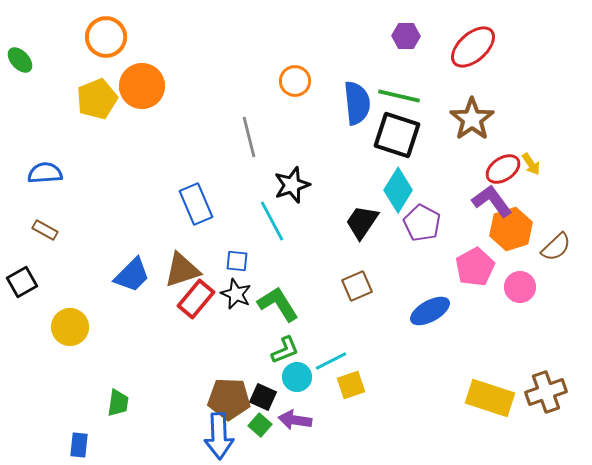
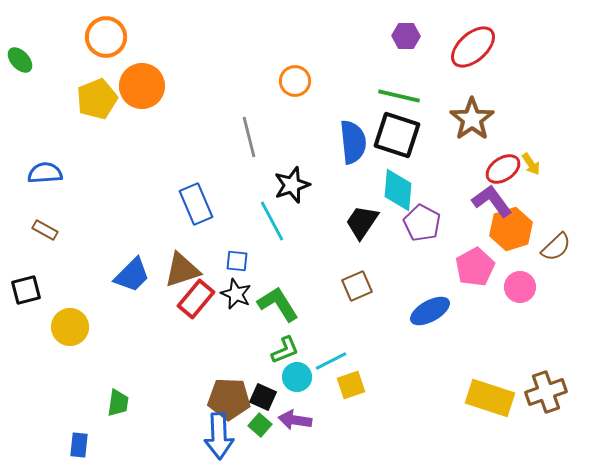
blue semicircle at (357, 103): moved 4 px left, 39 px down
cyan diamond at (398, 190): rotated 27 degrees counterclockwise
black square at (22, 282): moved 4 px right, 8 px down; rotated 16 degrees clockwise
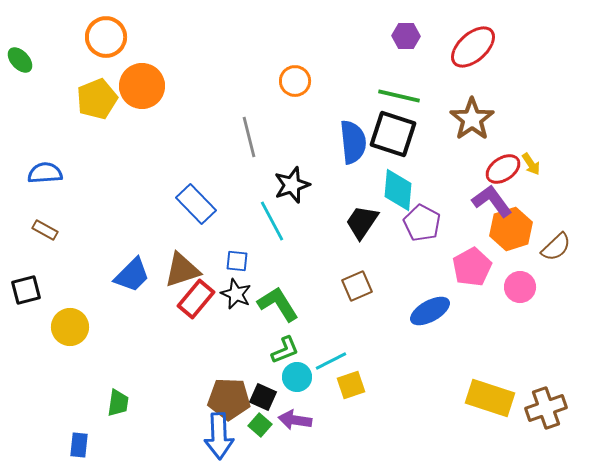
black square at (397, 135): moved 4 px left, 1 px up
blue rectangle at (196, 204): rotated 21 degrees counterclockwise
pink pentagon at (475, 267): moved 3 px left
brown cross at (546, 392): moved 16 px down
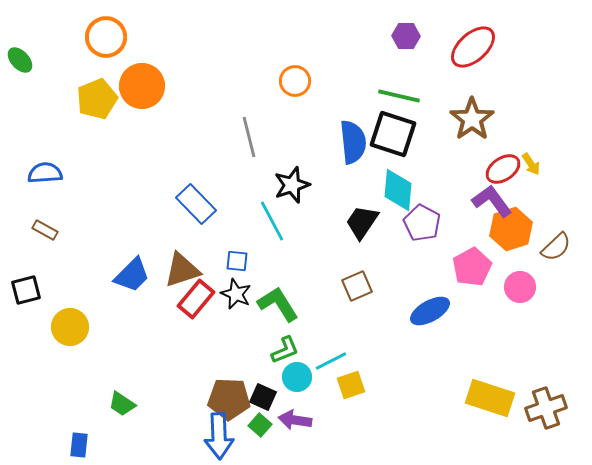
green trapezoid at (118, 403): moved 4 px right, 1 px down; rotated 116 degrees clockwise
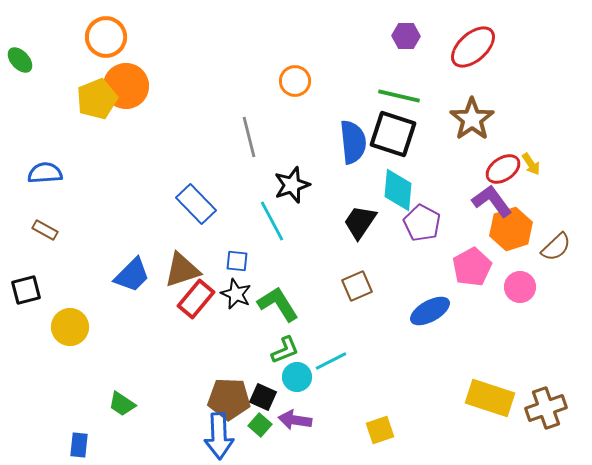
orange circle at (142, 86): moved 16 px left
black trapezoid at (362, 222): moved 2 px left
yellow square at (351, 385): moved 29 px right, 45 px down
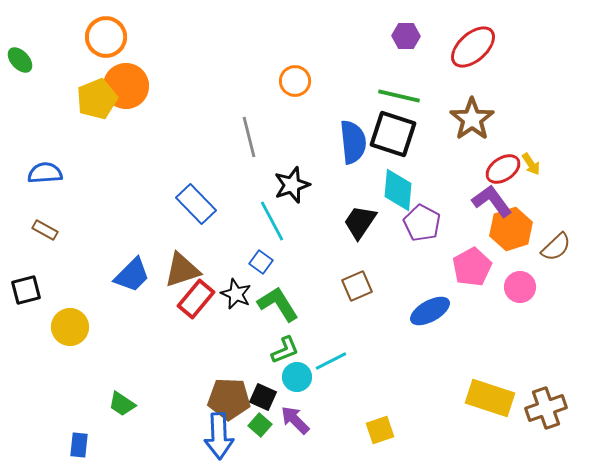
blue square at (237, 261): moved 24 px right, 1 px down; rotated 30 degrees clockwise
purple arrow at (295, 420): rotated 36 degrees clockwise
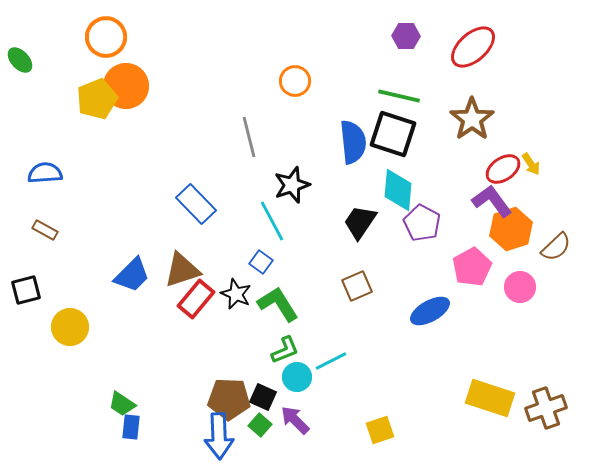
blue rectangle at (79, 445): moved 52 px right, 18 px up
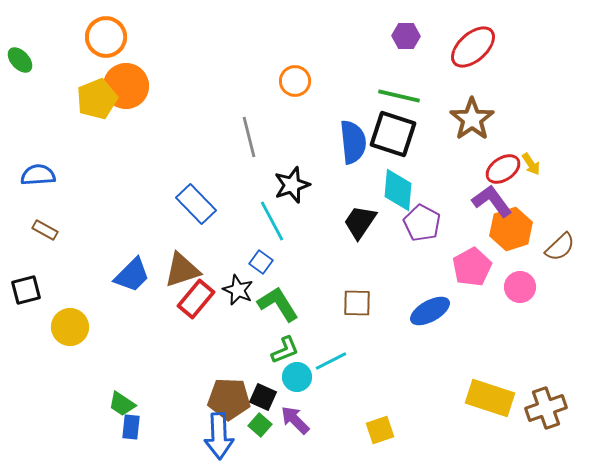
blue semicircle at (45, 173): moved 7 px left, 2 px down
brown semicircle at (556, 247): moved 4 px right
brown square at (357, 286): moved 17 px down; rotated 24 degrees clockwise
black star at (236, 294): moved 2 px right, 4 px up
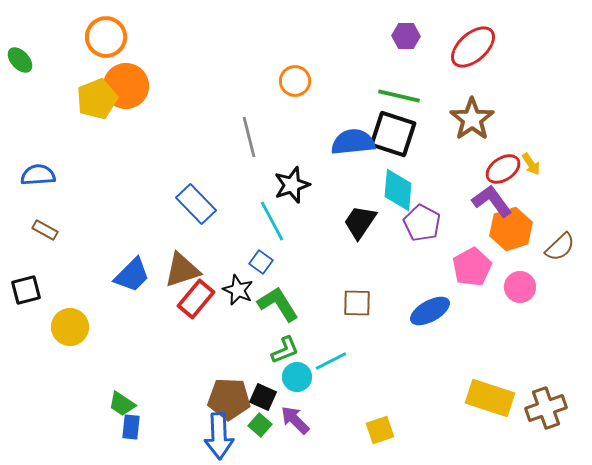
blue semicircle at (353, 142): rotated 90 degrees counterclockwise
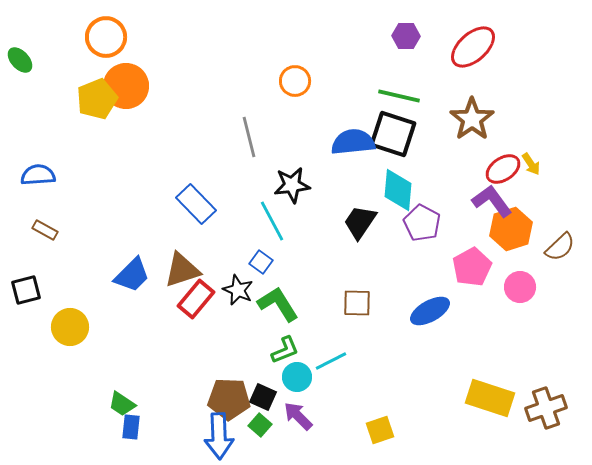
black star at (292, 185): rotated 12 degrees clockwise
purple arrow at (295, 420): moved 3 px right, 4 px up
